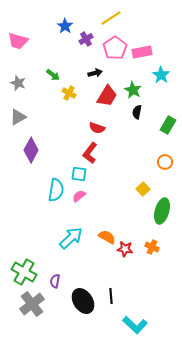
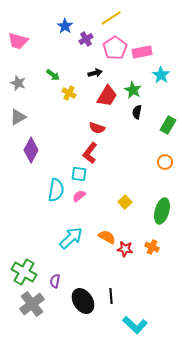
yellow square: moved 18 px left, 13 px down
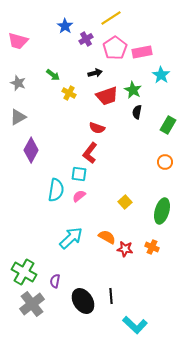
red trapezoid: rotated 40 degrees clockwise
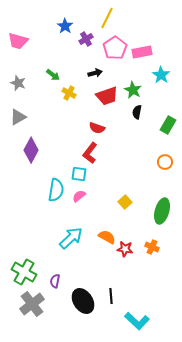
yellow line: moved 4 px left; rotated 30 degrees counterclockwise
cyan L-shape: moved 2 px right, 4 px up
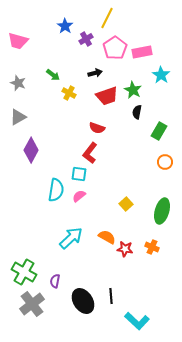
green rectangle: moved 9 px left, 6 px down
yellow square: moved 1 px right, 2 px down
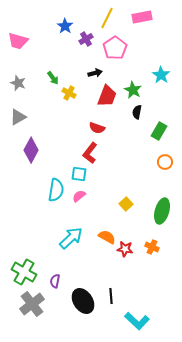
pink rectangle: moved 35 px up
green arrow: moved 3 px down; rotated 16 degrees clockwise
red trapezoid: rotated 50 degrees counterclockwise
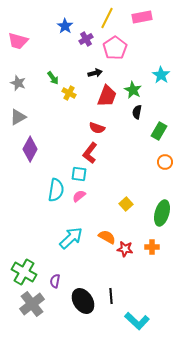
purple diamond: moved 1 px left, 1 px up
green ellipse: moved 2 px down
orange cross: rotated 24 degrees counterclockwise
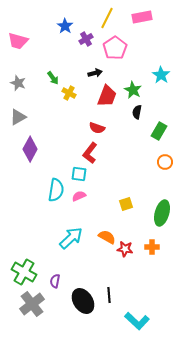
pink semicircle: rotated 16 degrees clockwise
yellow square: rotated 24 degrees clockwise
black line: moved 2 px left, 1 px up
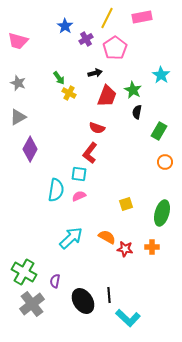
green arrow: moved 6 px right
cyan L-shape: moved 9 px left, 3 px up
